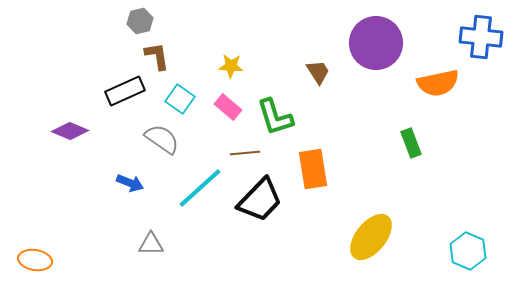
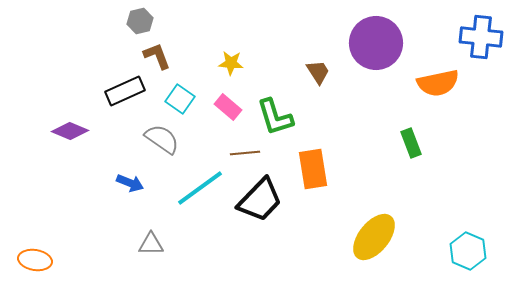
brown L-shape: rotated 12 degrees counterclockwise
yellow star: moved 3 px up
cyan line: rotated 6 degrees clockwise
yellow ellipse: moved 3 px right
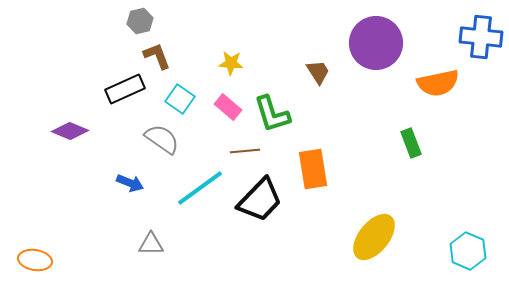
black rectangle: moved 2 px up
green L-shape: moved 3 px left, 3 px up
brown line: moved 2 px up
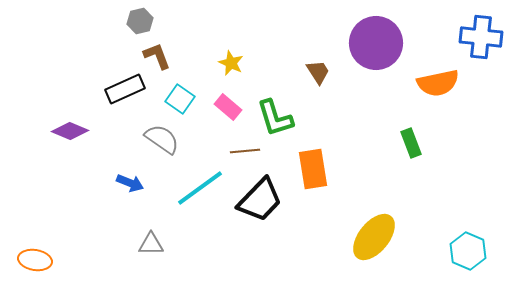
yellow star: rotated 20 degrees clockwise
green L-shape: moved 3 px right, 4 px down
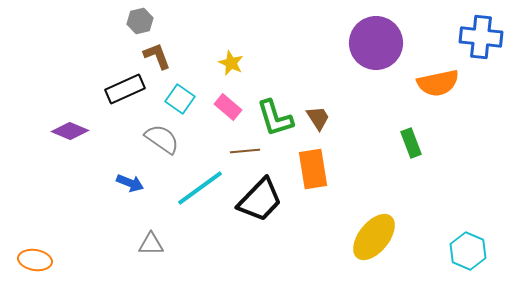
brown trapezoid: moved 46 px down
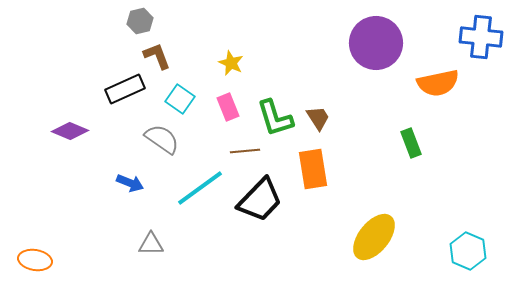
pink rectangle: rotated 28 degrees clockwise
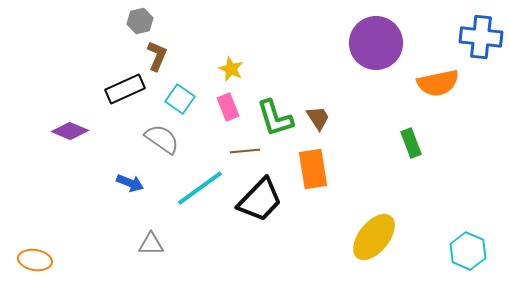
brown L-shape: rotated 44 degrees clockwise
yellow star: moved 6 px down
